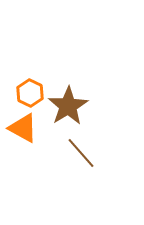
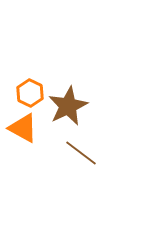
brown star: rotated 6 degrees clockwise
brown line: rotated 12 degrees counterclockwise
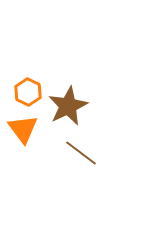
orange hexagon: moved 2 px left, 1 px up
orange triangle: moved 1 px down; rotated 24 degrees clockwise
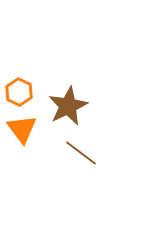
orange hexagon: moved 9 px left
orange triangle: moved 1 px left
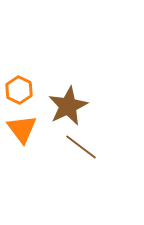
orange hexagon: moved 2 px up
brown line: moved 6 px up
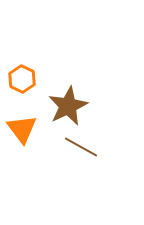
orange hexagon: moved 3 px right, 11 px up
brown line: rotated 8 degrees counterclockwise
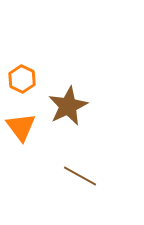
orange triangle: moved 1 px left, 2 px up
brown line: moved 1 px left, 29 px down
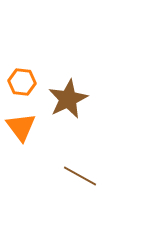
orange hexagon: moved 3 px down; rotated 20 degrees counterclockwise
brown star: moved 7 px up
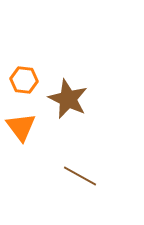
orange hexagon: moved 2 px right, 2 px up
brown star: rotated 21 degrees counterclockwise
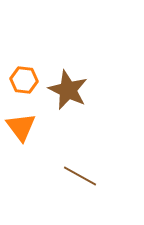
brown star: moved 9 px up
